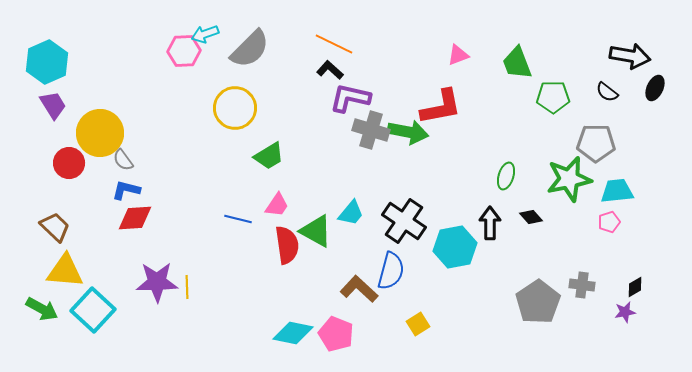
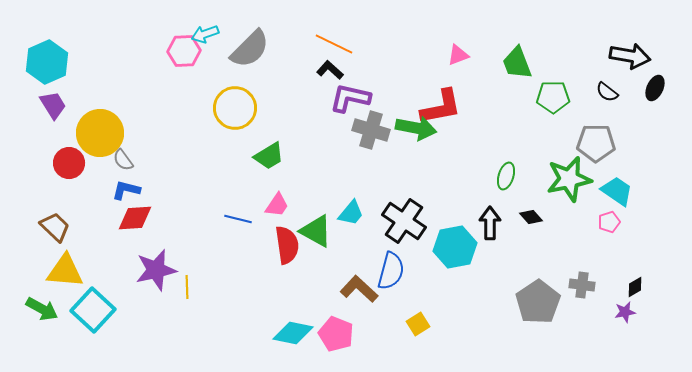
green arrow at (408, 132): moved 8 px right, 4 px up
cyan trapezoid at (617, 191): rotated 40 degrees clockwise
purple star at (157, 282): moved 1 px left, 12 px up; rotated 12 degrees counterclockwise
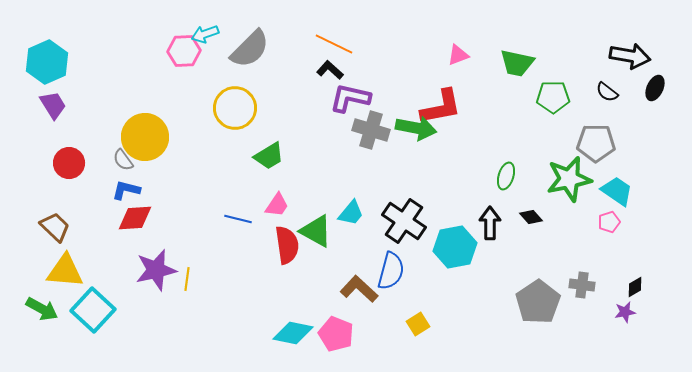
green trapezoid at (517, 63): rotated 57 degrees counterclockwise
yellow circle at (100, 133): moved 45 px right, 4 px down
yellow line at (187, 287): moved 8 px up; rotated 10 degrees clockwise
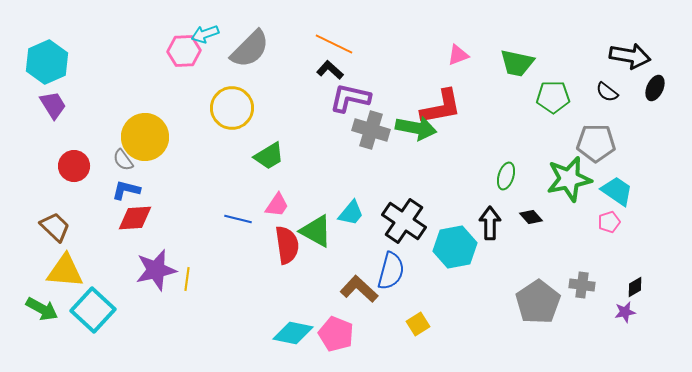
yellow circle at (235, 108): moved 3 px left
red circle at (69, 163): moved 5 px right, 3 px down
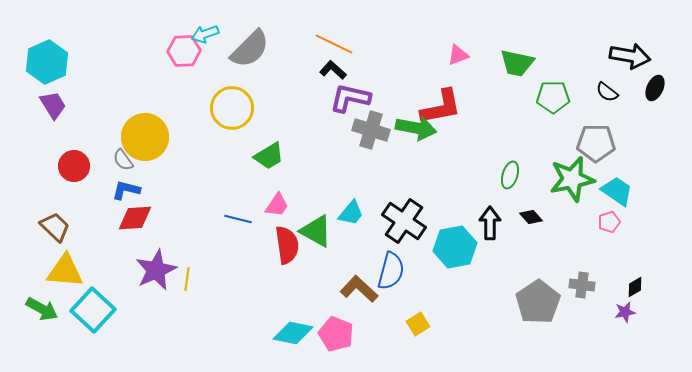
black L-shape at (330, 70): moved 3 px right
green ellipse at (506, 176): moved 4 px right, 1 px up
green star at (569, 179): moved 3 px right
purple star at (156, 270): rotated 12 degrees counterclockwise
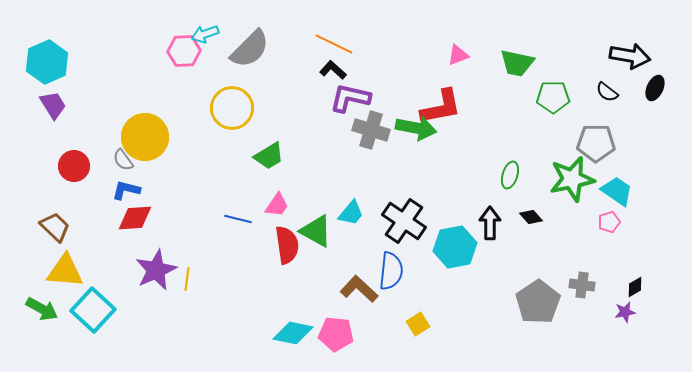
blue semicircle at (391, 271): rotated 9 degrees counterclockwise
pink pentagon at (336, 334): rotated 16 degrees counterclockwise
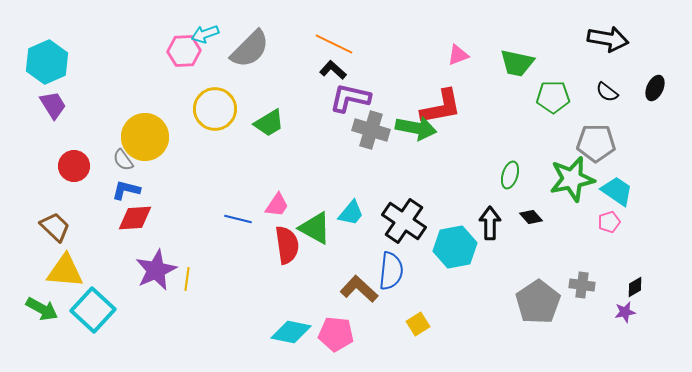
black arrow at (630, 56): moved 22 px left, 17 px up
yellow circle at (232, 108): moved 17 px left, 1 px down
green trapezoid at (269, 156): moved 33 px up
green triangle at (316, 231): moved 1 px left, 3 px up
cyan diamond at (293, 333): moved 2 px left, 1 px up
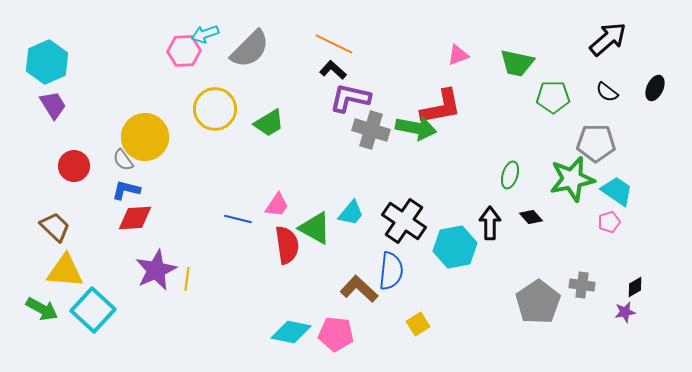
black arrow at (608, 39): rotated 51 degrees counterclockwise
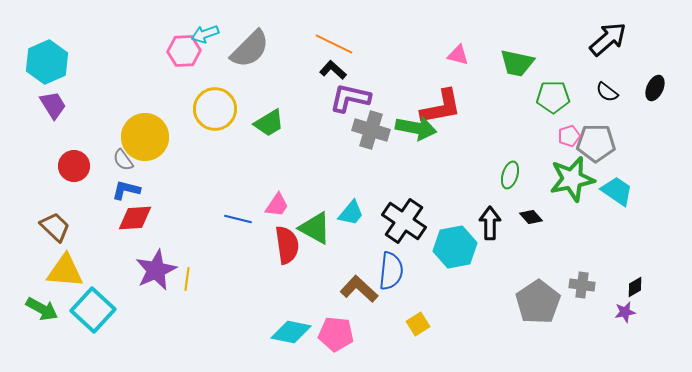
pink triangle at (458, 55): rotated 35 degrees clockwise
pink pentagon at (609, 222): moved 40 px left, 86 px up
